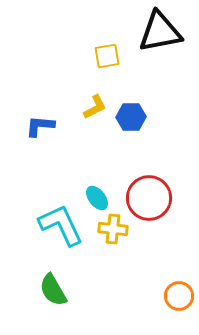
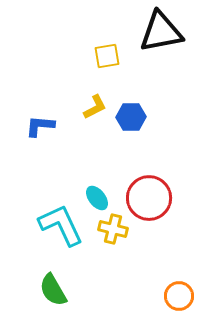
black triangle: moved 1 px right
yellow cross: rotated 8 degrees clockwise
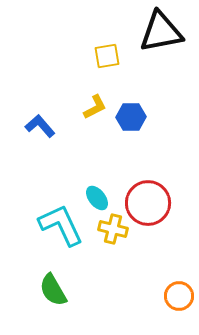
blue L-shape: rotated 44 degrees clockwise
red circle: moved 1 px left, 5 px down
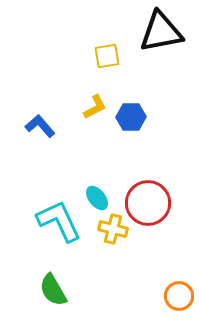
cyan L-shape: moved 2 px left, 4 px up
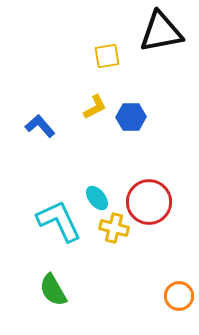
red circle: moved 1 px right, 1 px up
yellow cross: moved 1 px right, 1 px up
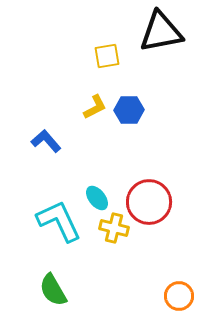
blue hexagon: moved 2 px left, 7 px up
blue L-shape: moved 6 px right, 15 px down
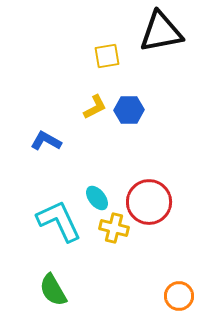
blue L-shape: rotated 20 degrees counterclockwise
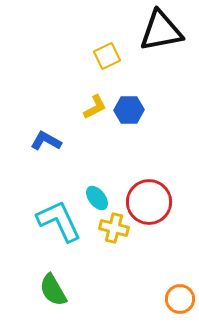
black triangle: moved 1 px up
yellow square: rotated 16 degrees counterclockwise
orange circle: moved 1 px right, 3 px down
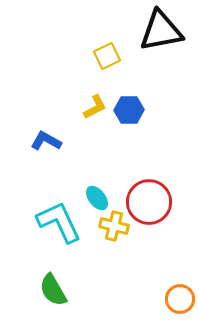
cyan L-shape: moved 1 px down
yellow cross: moved 2 px up
